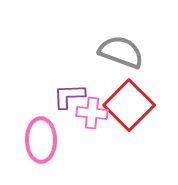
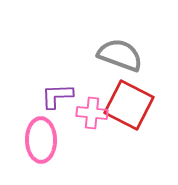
gray semicircle: moved 1 px left, 3 px down
purple L-shape: moved 12 px left
red square: rotated 18 degrees counterclockwise
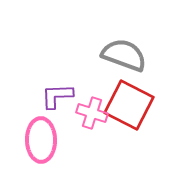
gray semicircle: moved 4 px right
pink cross: rotated 12 degrees clockwise
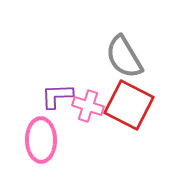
gray semicircle: moved 2 px down; rotated 141 degrees counterclockwise
pink cross: moved 4 px left, 7 px up
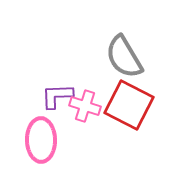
pink cross: moved 3 px left
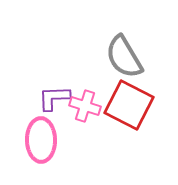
purple L-shape: moved 3 px left, 2 px down
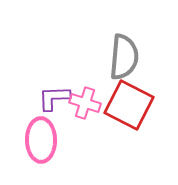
gray semicircle: rotated 144 degrees counterclockwise
pink cross: moved 3 px up
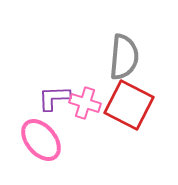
pink ellipse: rotated 39 degrees counterclockwise
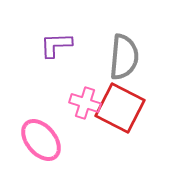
purple L-shape: moved 2 px right, 53 px up
red square: moved 9 px left, 3 px down
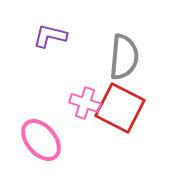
purple L-shape: moved 6 px left, 9 px up; rotated 16 degrees clockwise
